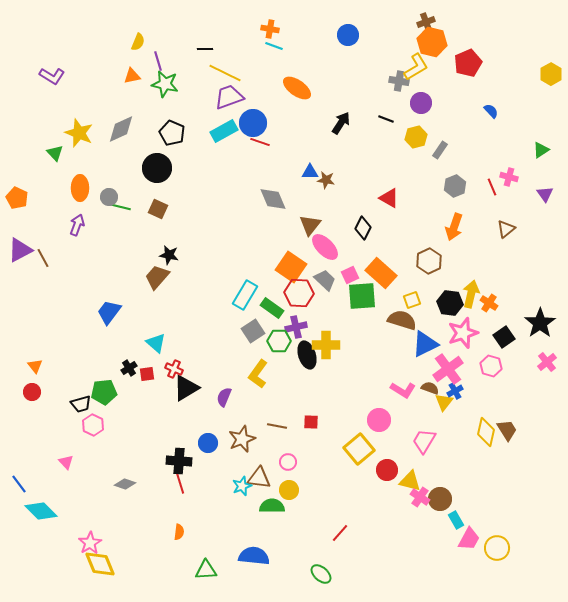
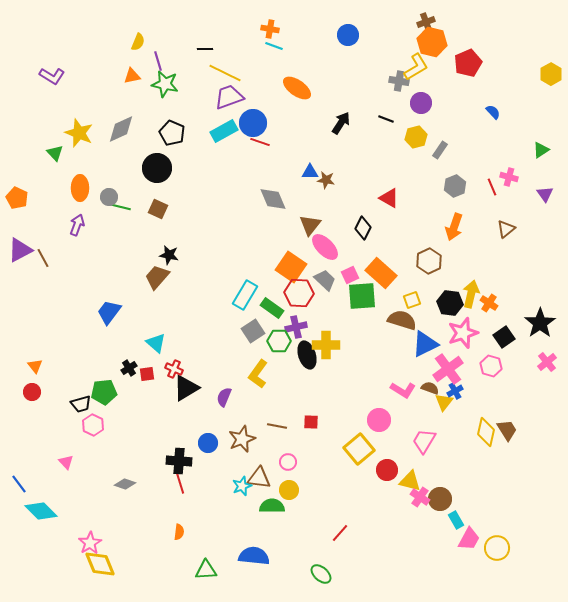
blue semicircle at (491, 111): moved 2 px right, 1 px down
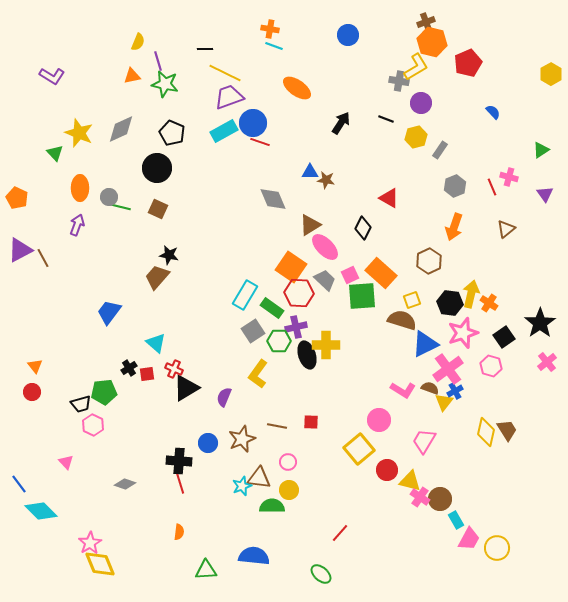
brown triangle at (310, 225): rotated 20 degrees clockwise
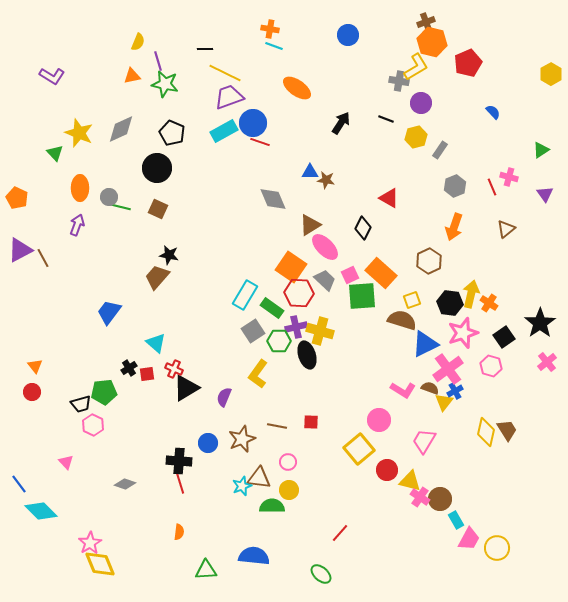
yellow cross at (326, 345): moved 6 px left, 14 px up; rotated 16 degrees clockwise
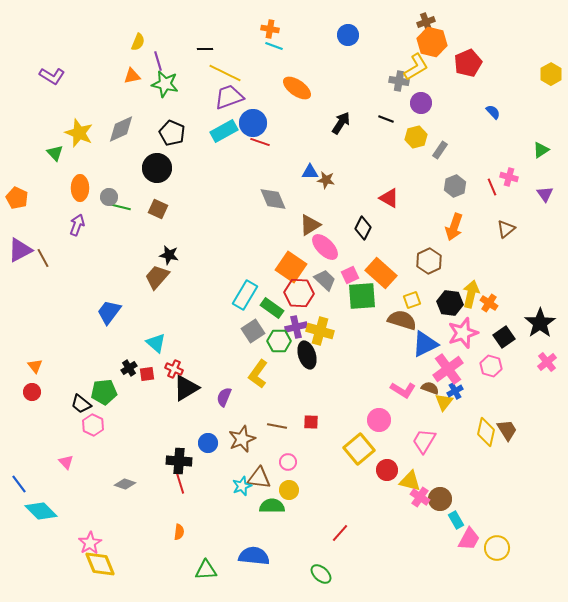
black trapezoid at (81, 404): rotated 55 degrees clockwise
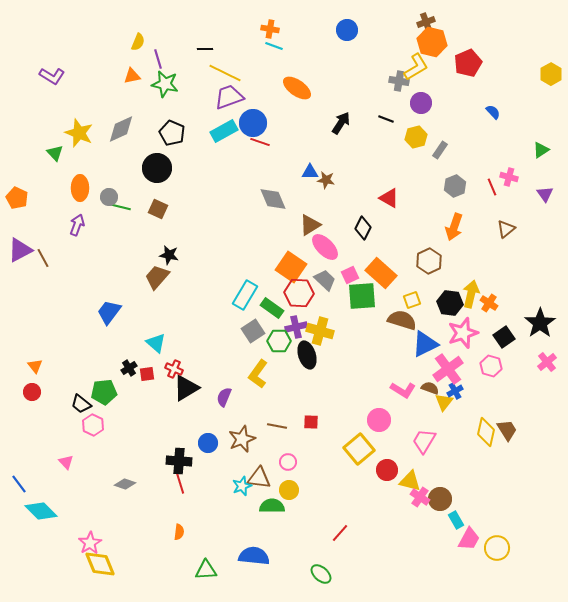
blue circle at (348, 35): moved 1 px left, 5 px up
purple line at (158, 61): moved 2 px up
